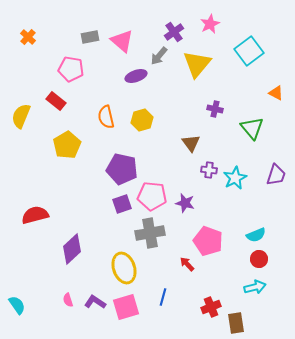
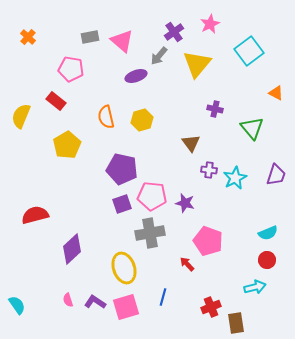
cyan semicircle at (256, 235): moved 12 px right, 2 px up
red circle at (259, 259): moved 8 px right, 1 px down
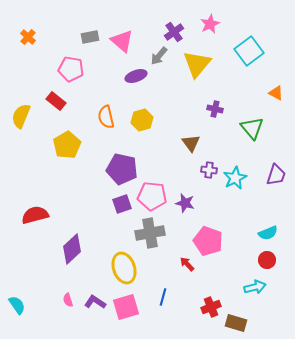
brown rectangle at (236, 323): rotated 65 degrees counterclockwise
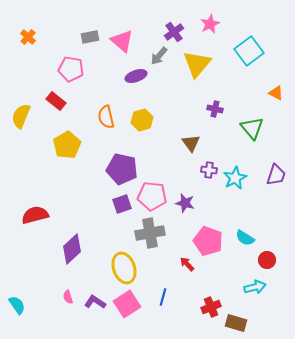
cyan semicircle at (268, 233): moved 23 px left, 5 px down; rotated 54 degrees clockwise
pink semicircle at (68, 300): moved 3 px up
pink square at (126, 307): moved 1 px right, 3 px up; rotated 16 degrees counterclockwise
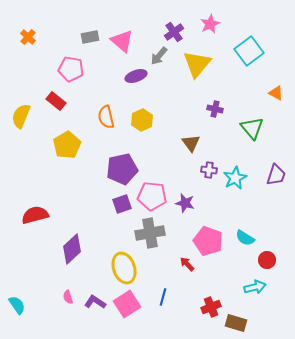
yellow hexagon at (142, 120): rotated 10 degrees counterclockwise
purple pentagon at (122, 169): rotated 24 degrees counterclockwise
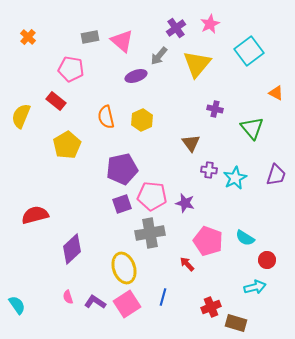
purple cross at (174, 32): moved 2 px right, 4 px up
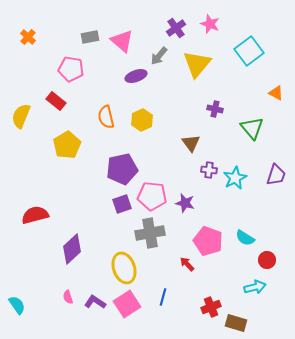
pink star at (210, 24): rotated 24 degrees counterclockwise
